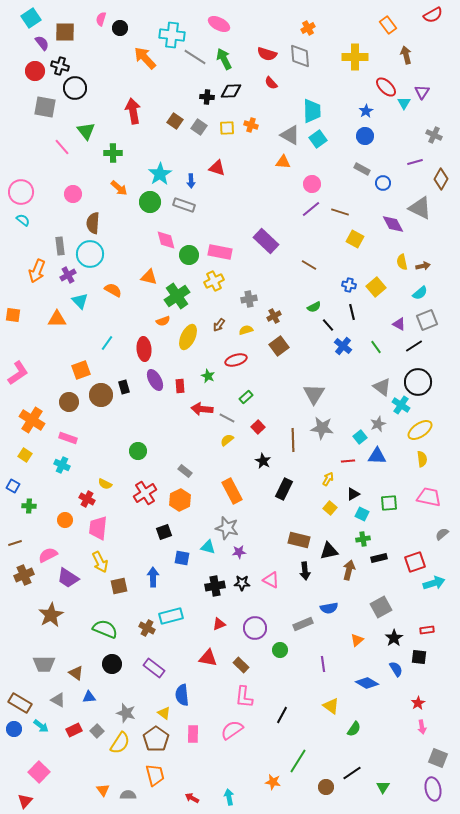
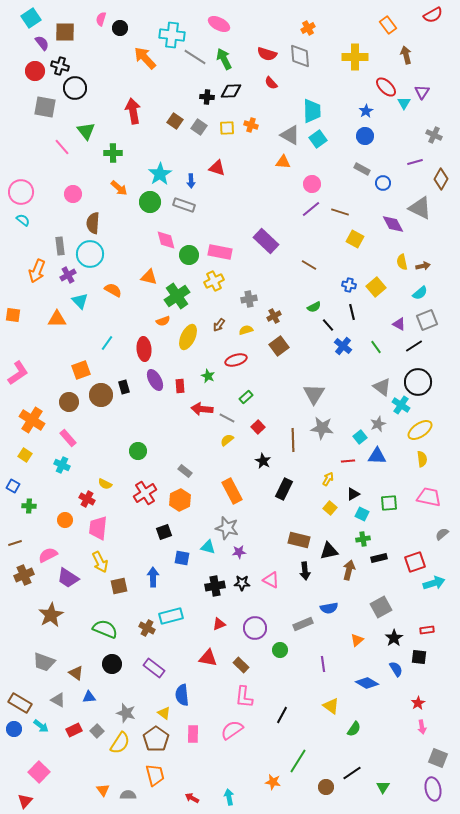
pink rectangle at (68, 438): rotated 30 degrees clockwise
gray trapezoid at (44, 664): moved 2 px up; rotated 20 degrees clockwise
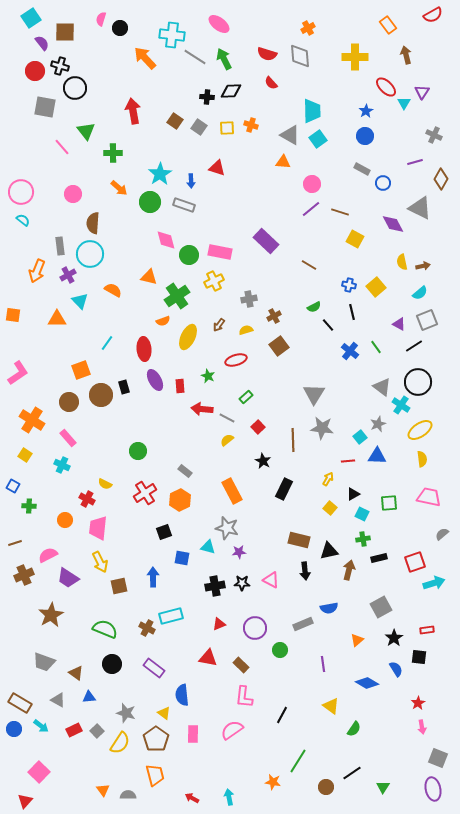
pink ellipse at (219, 24): rotated 10 degrees clockwise
blue cross at (343, 346): moved 7 px right, 5 px down
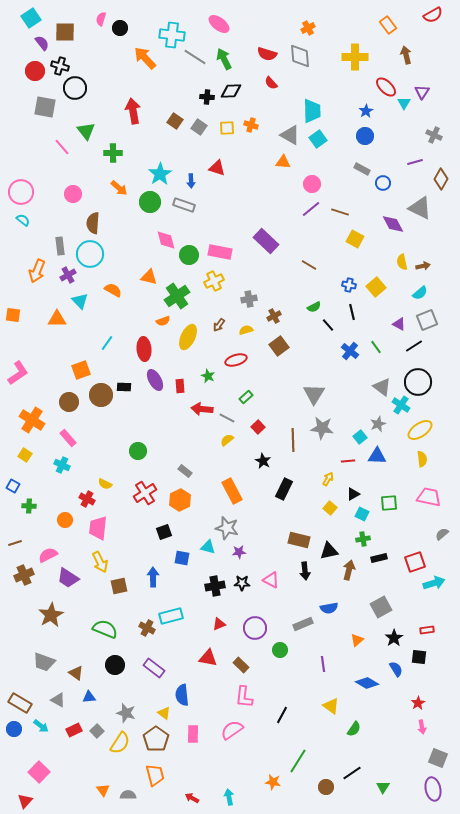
black rectangle at (124, 387): rotated 72 degrees counterclockwise
black circle at (112, 664): moved 3 px right, 1 px down
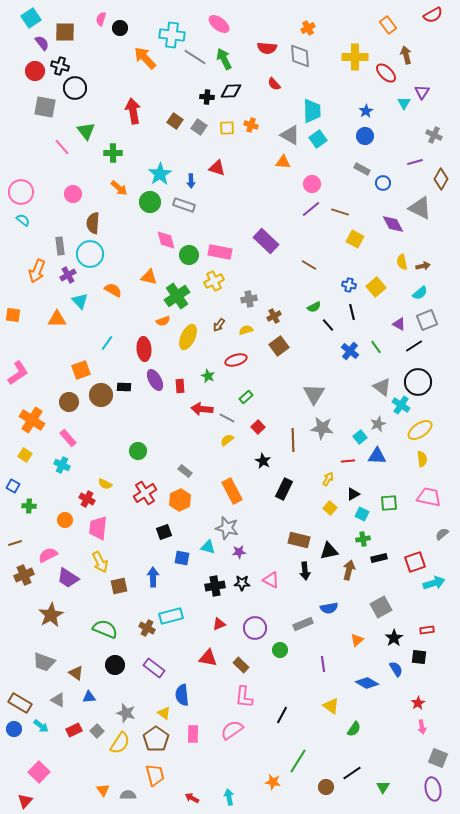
red semicircle at (267, 54): moved 6 px up; rotated 12 degrees counterclockwise
red semicircle at (271, 83): moved 3 px right, 1 px down
red ellipse at (386, 87): moved 14 px up
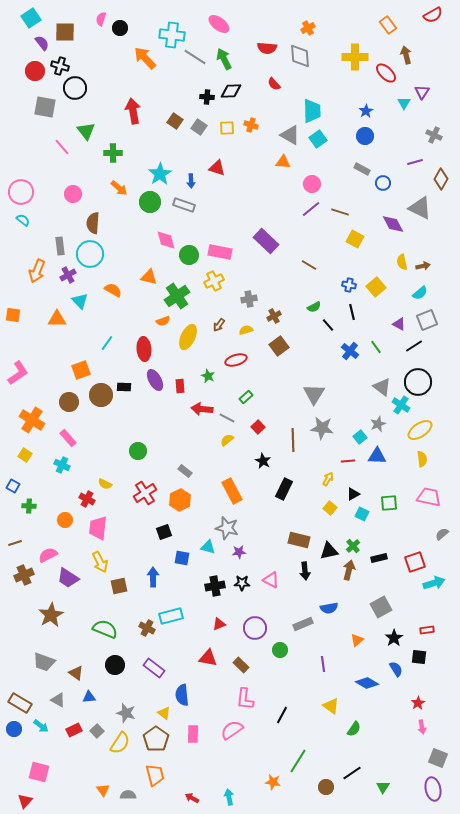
green cross at (363, 539): moved 10 px left, 7 px down; rotated 32 degrees counterclockwise
pink L-shape at (244, 697): moved 1 px right, 2 px down
pink square at (39, 772): rotated 30 degrees counterclockwise
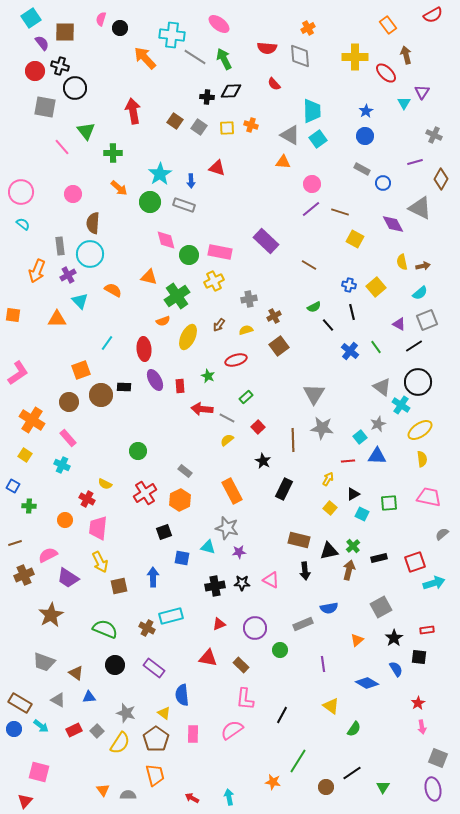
cyan semicircle at (23, 220): moved 4 px down
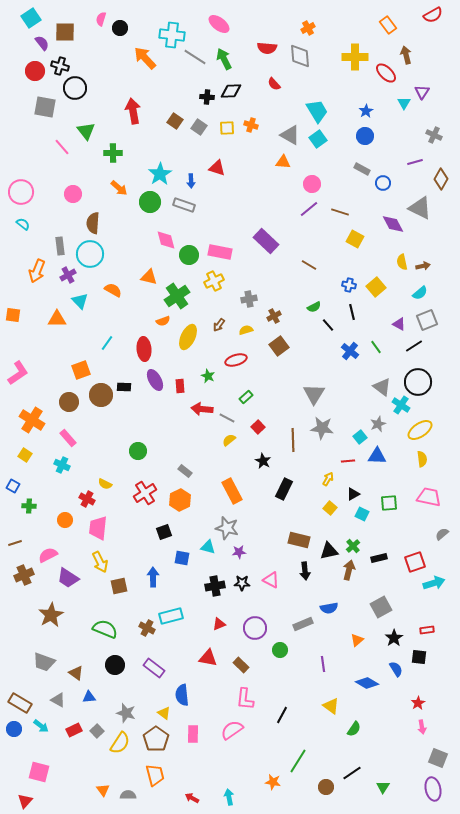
cyan trapezoid at (312, 111): moved 5 px right; rotated 30 degrees counterclockwise
purple line at (311, 209): moved 2 px left
yellow semicircle at (227, 440): moved 2 px right
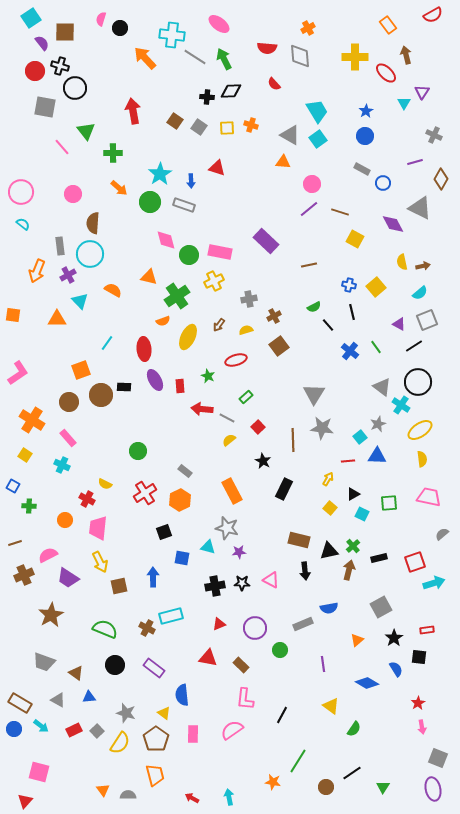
brown line at (309, 265): rotated 42 degrees counterclockwise
